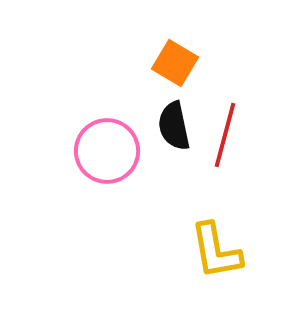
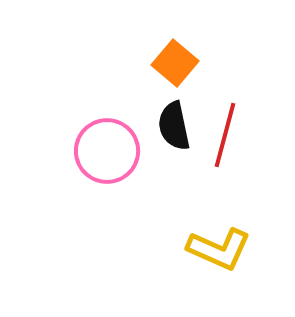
orange square: rotated 9 degrees clockwise
yellow L-shape: moved 3 px right, 2 px up; rotated 56 degrees counterclockwise
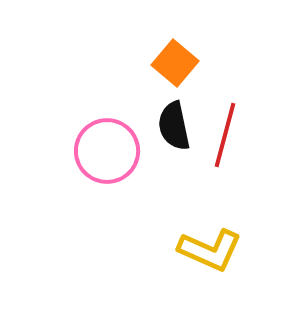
yellow L-shape: moved 9 px left, 1 px down
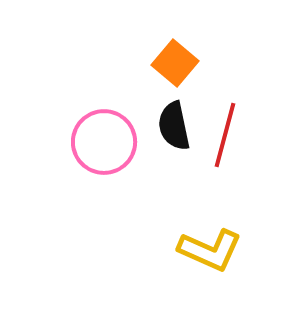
pink circle: moved 3 px left, 9 px up
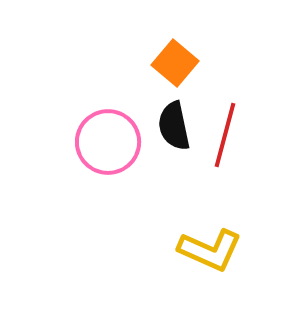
pink circle: moved 4 px right
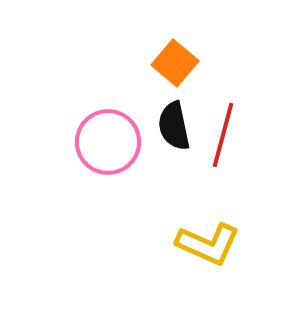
red line: moved 2 px left
yellow L-shape: moved 2 px left, 6 px up
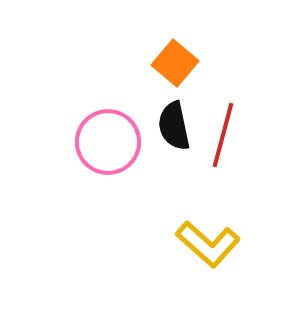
yellow L-shape: rotated 18 degrees clockwise
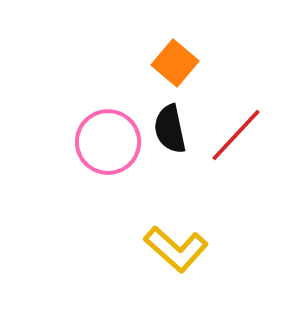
black semicircle: moved 4 px left, 3 px down
red line: moved 13 px right; rotated 28 degrees clockwise
yellow L-shape: moved 32 px left, 5 px down
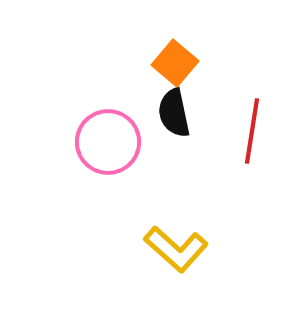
black semicircle: moved 4 px right, 16 px up
red line: moved 16 px right, 4 px up; rotated 34 degrees counterclockwise
